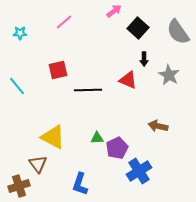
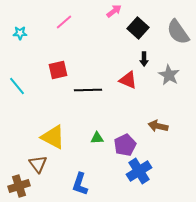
purple pentagon: moved 8 px right, 3 px up
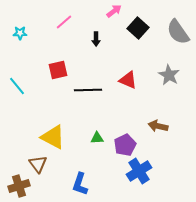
black arrow: moved 48 px left, 20 px up
